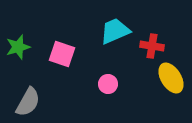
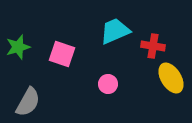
red cross: moved 1 px right
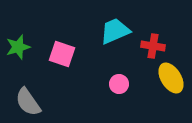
pink circle: moved 11 px right
gray semicircle: rotated 116 degrees clockwise
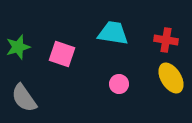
cyan trapezoid: moved 2 px left, 2 px down; rotated 32 degrees clockwise
red cross: moved 13 px right, 6 px up
gray semicircle: moved 4 px left, 4 px up
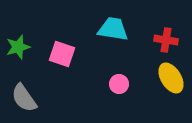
cyan trapezoid: moved 4 px up
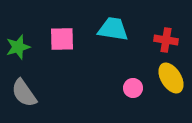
pink square: moved 15 px up; rotated 20 degrees counterclockwise
pink circle: moved 14 px right, 4 px down
gray semicircle: moved 5 px up
